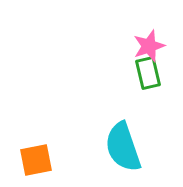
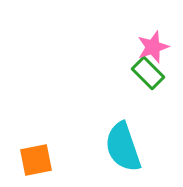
pink star: moved 4 px right, 1 px down
green rectangle: rotated 32 degrees counterclockwise
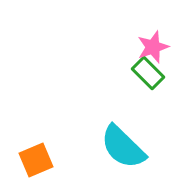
cyan semicircle: rotated 27 degrees counterclockwise
orange square: rotated 12 degrees counterclockwise
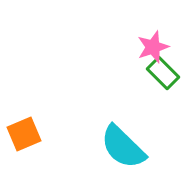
green rectangle: moved 15 px right
orange square: moved 12 px left, 26 px up
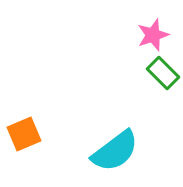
pink star: moved 12 px up
cyan semicircle: moved 8 px left, 4 px down; rotated 81 degrees counterclockwise
